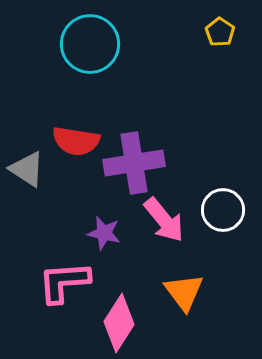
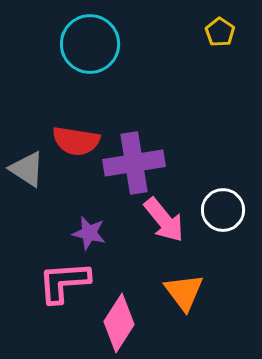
purple star: moved 15 px left
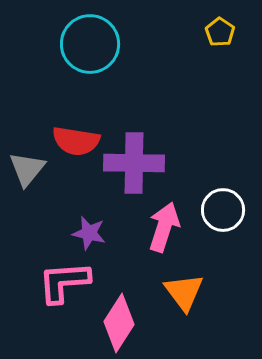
purple cross: rotated 10 degrees clockwise
gray triangle: rotated 36 degrees clockwise
pink arrow: moved 7 px down; rotated 123 degrees counterclockwise
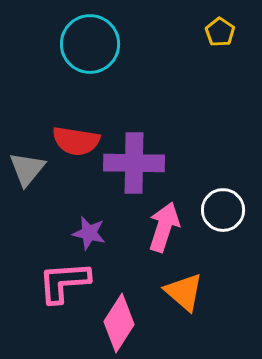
orange triangle: rotated 12 degrees counterclockwise
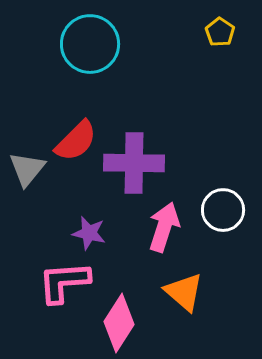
red semicircle: rotated 54 degrees counterclockwise
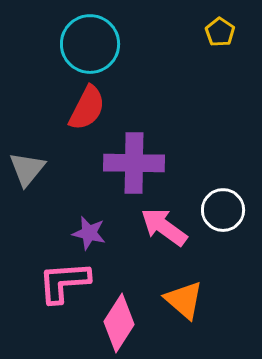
red semicircle: moved 11 px right, 33 px up; rotated 18 degrees counterclockwise
pink arrow: rotated 72 degrees counterclockwise
orange triangle: moved 8 px down
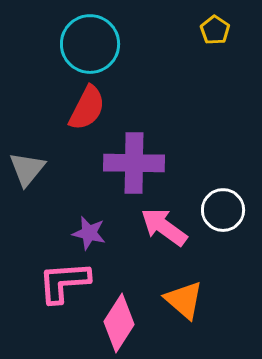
yellow pentagon: moved 5 px left, 2 px up
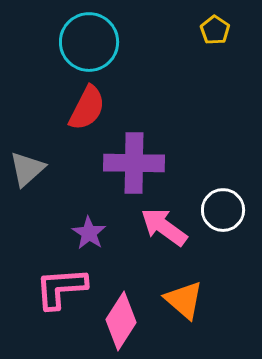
cyan circle: moved 1 px left, 2 px up
gray triangle: rotated 9 degrees clockwise
purple star: rotated 20 degrees clockwise
pink L-shape: moved 3 px left, 6 px down
pink diamond: moved 2 px right, 2 px up
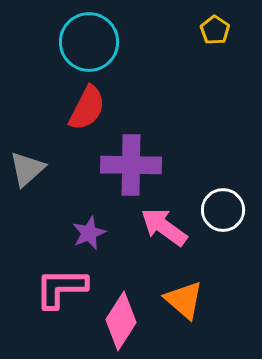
purple cross: moved 3 px left, 2 px down
purple star: rotated 16 degrees clockwise
pink L-shape: rotated 4 degrees clockwise
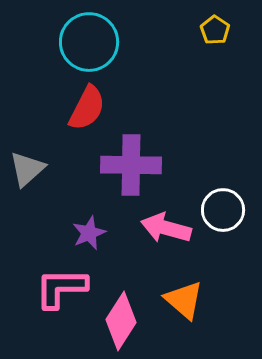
pink arrow: moved 2 px right, 1 px down; rotated 21 degrees counterclockwise
